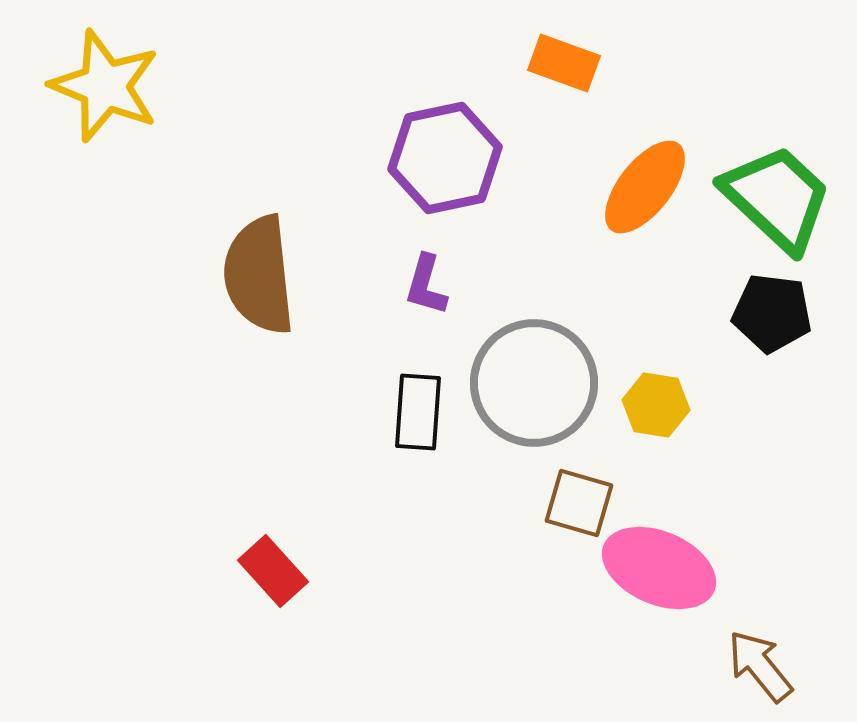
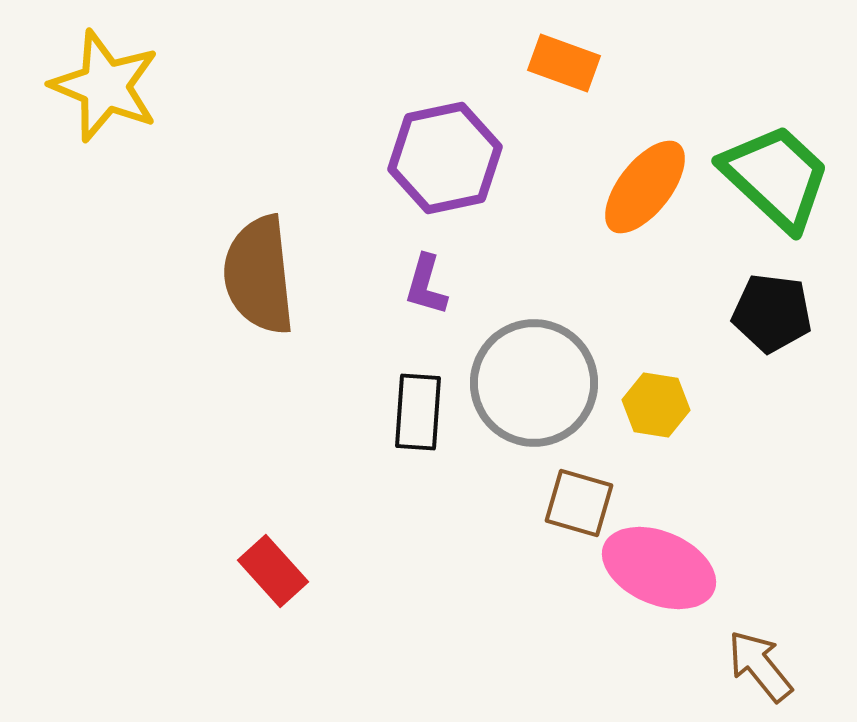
green trapezoid: moved 1 px left, 21 px up
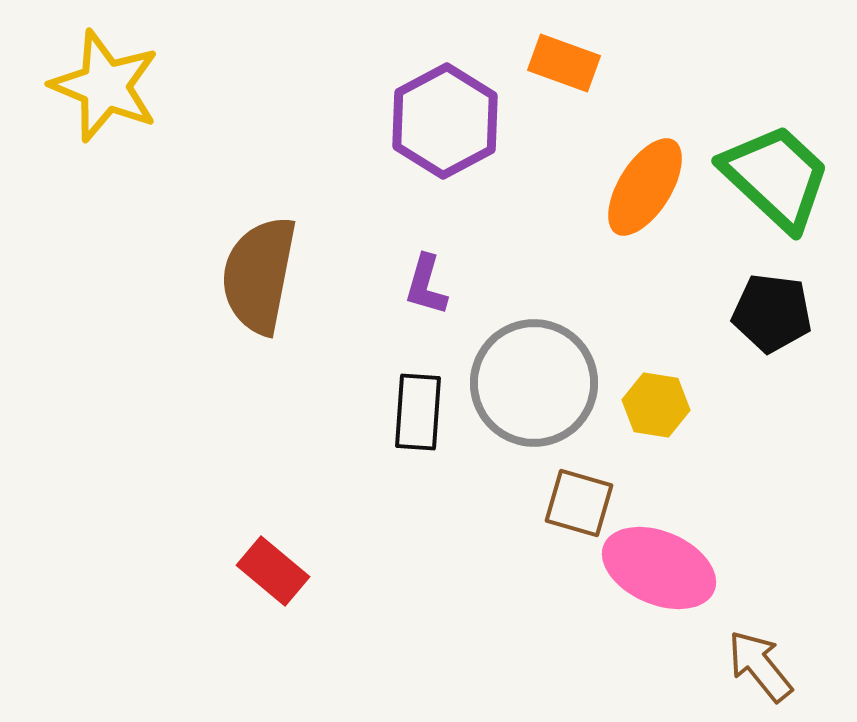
purple hexagon: moved 37 px up; rotated 16 degrees counterclockwise
orange ellipse: rotated 6 degrees counterclockwise
brown semicircle: rotated 17 degrees clockwise
red rectangle: rotated 8 degrees counterclockwise
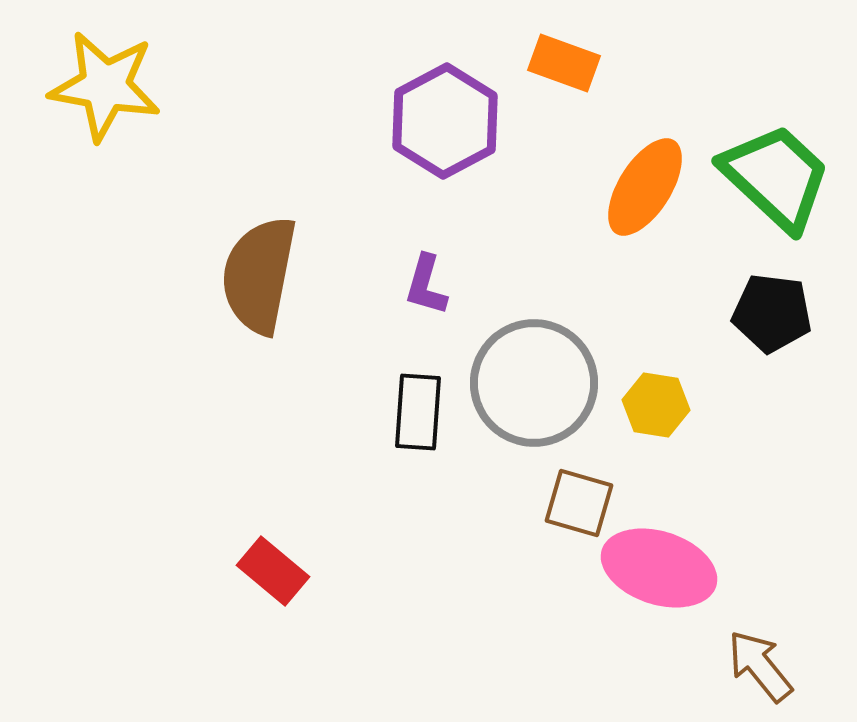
yellow star: rotated 12 degrees counterclockwise
pink ellipse: rotated 5 degrees counterclockwise
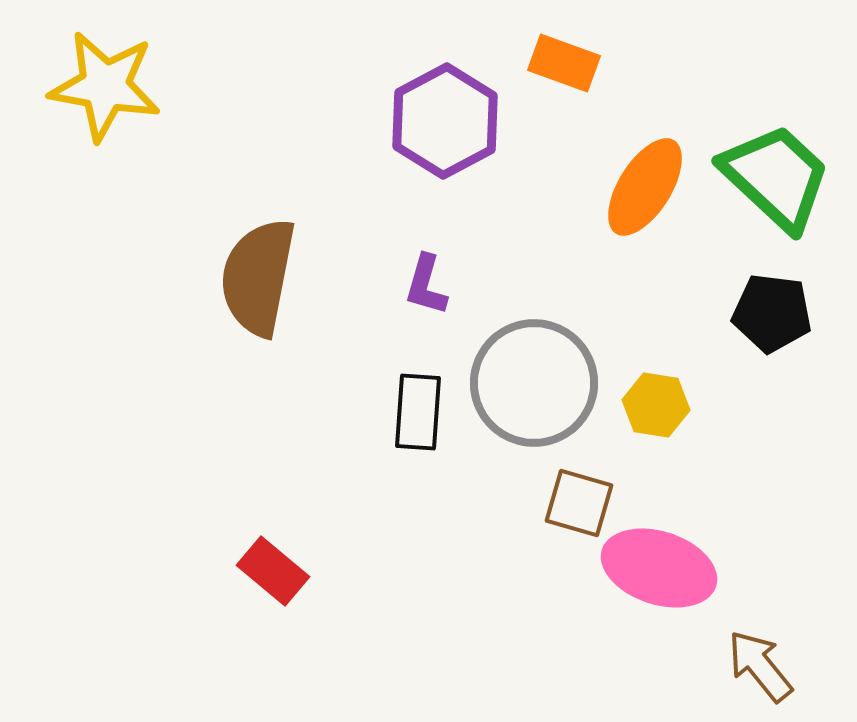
brown semicircle: moved 1 px left, 2 px down
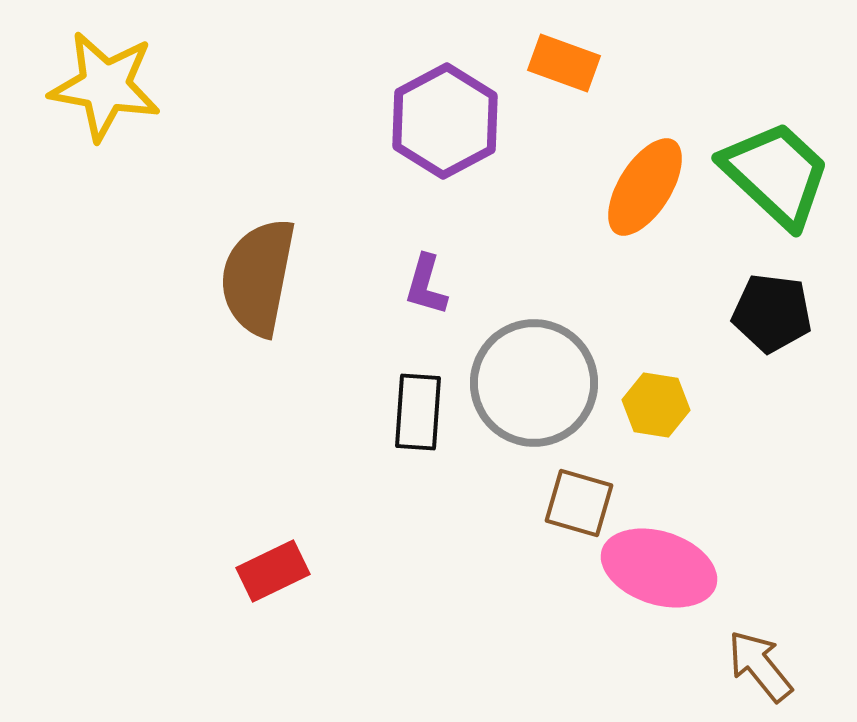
green trapezoid: moved 3 px up
red rectangle: rotated 66 degrees counterclockwise
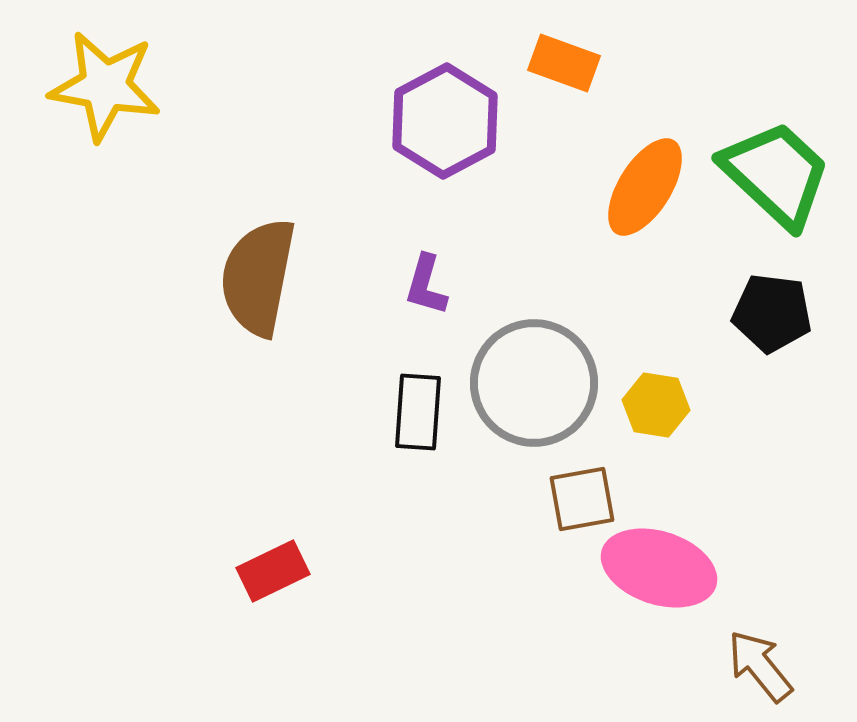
brown square: moved 3 px right, 4 px up; rotated 26 degrees counterclockwise
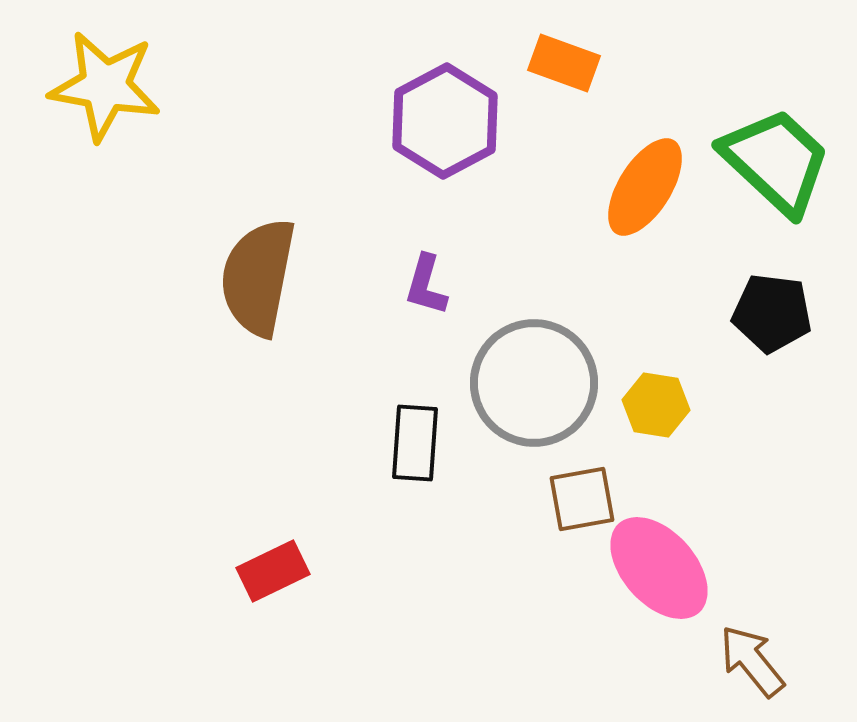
green trapezoid: moved 13 px up
black rectangle: moved 3 px left, 31 px down
pink ellipse: rotated 30 degrees clockwise
brown arrow: moved 8 px left, 5 px up
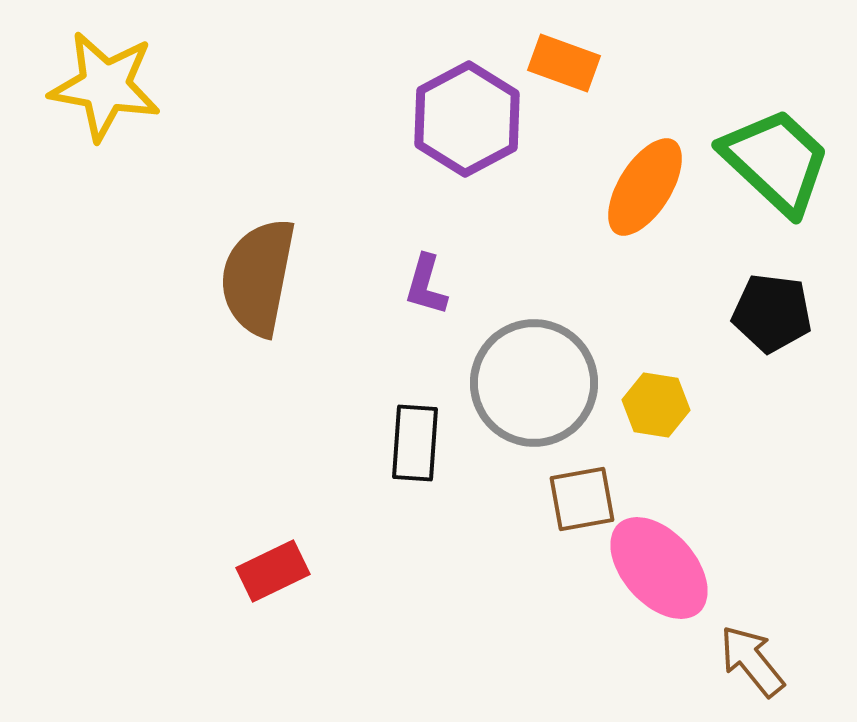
purple hexagon: moved 22 px right, 2 px up
